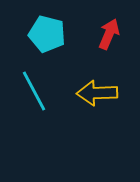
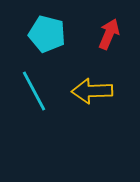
yellow arrow: moved 5 px left, 2 px up
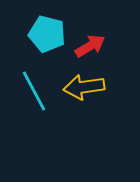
red arrow: moved 19 px left, 12 px down; rotated 36 degrees clockwise
yellow arrow: moved 8 px left, 4 px up; rotated 6 degrees counterclockwise
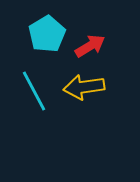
cyan pentagon: rotated 27 degrees clockwise
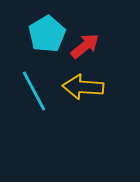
red arrow: moved 5 px left; rotated 8 degrees counterclockwise
yellow arrow: moved 1 px left; rotated 12 degrees clockwise
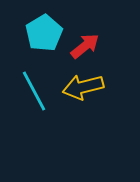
cyan pentagon: moved 3 px left, 1 px up
yellow arrow: rotated 18 degrees counterclockwise
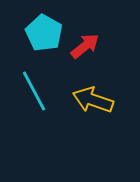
cyan pentagon: rotated 12 degrees counterclockwise
yellow arrow: moved 10 px right, 13 px down; rotated 33 degrees clockwise
